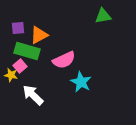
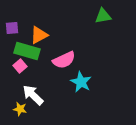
purple square: moved 6 px left
yellow star: moved 9 px right, 34 px down
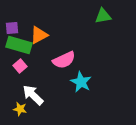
green rectangle: moved 8 px left, 6 px up
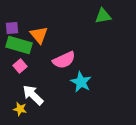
orange triangle: rotated 42 degrees counterclockwise
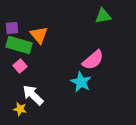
pink semicircle: moved 29 px right; rotated 15 degrees counterclockwise
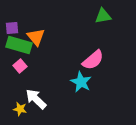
orange triangle: moved 3 px left, 2 px down
white arrow: moved 3 px right, 4 px down
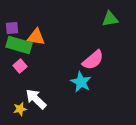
green triangle: moved 7 px right, 3 px down
orange triangle: rotated 42 degrees counterclockwise
yellow star: rotated 24 degrees counterclockwise
